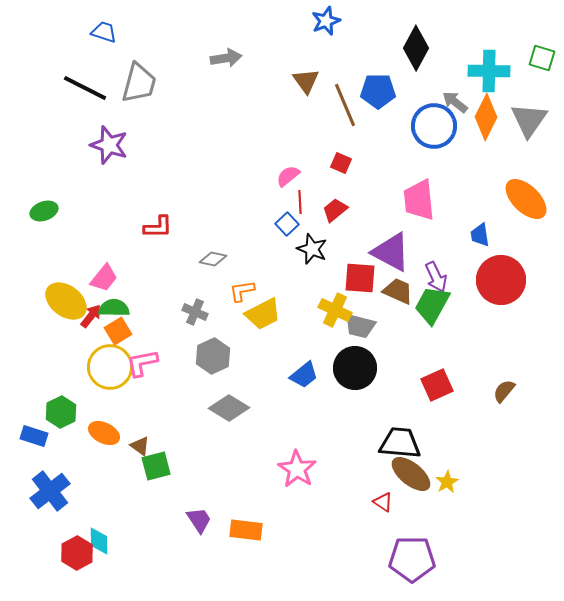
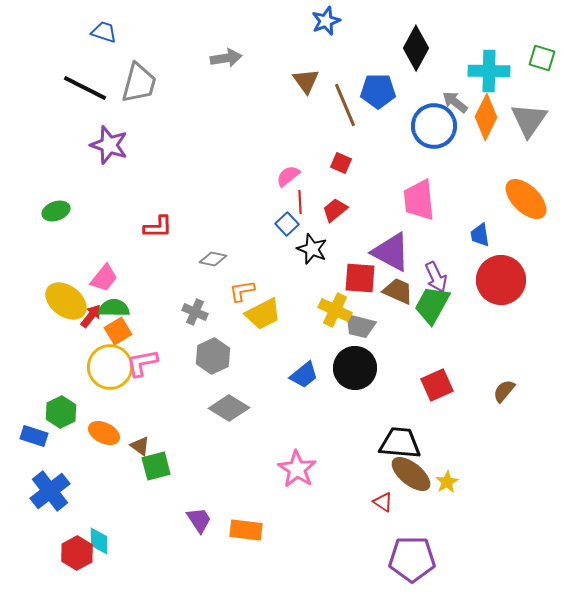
green ellipse at (44, 211): moved 12 px right
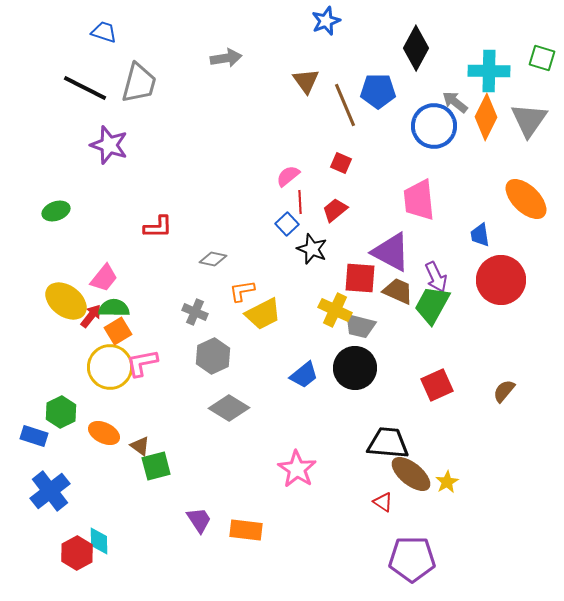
black trapezoid at (400, 443): moved 12 px left
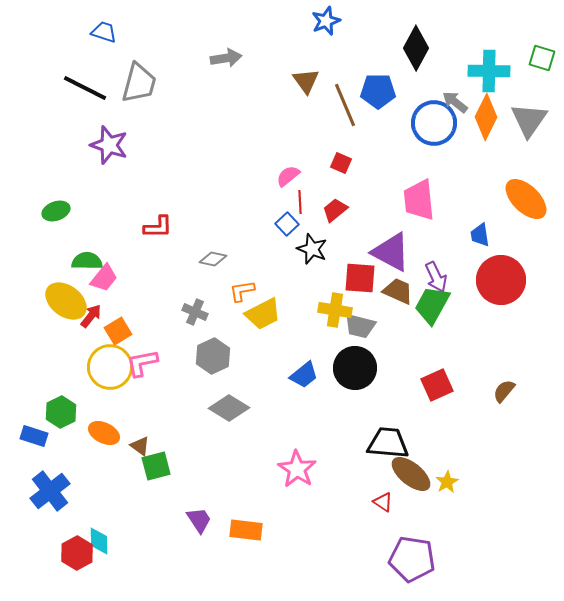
blue circle at (434, 126): moved 3 px up
green semicircle at (114, 308): moved 27 px left, 47 px up
yellow cross at (335, 310): rotated 16 degrees counterclockwise
purple pentagon at (412, 559): rotated 9 degrees clockwise
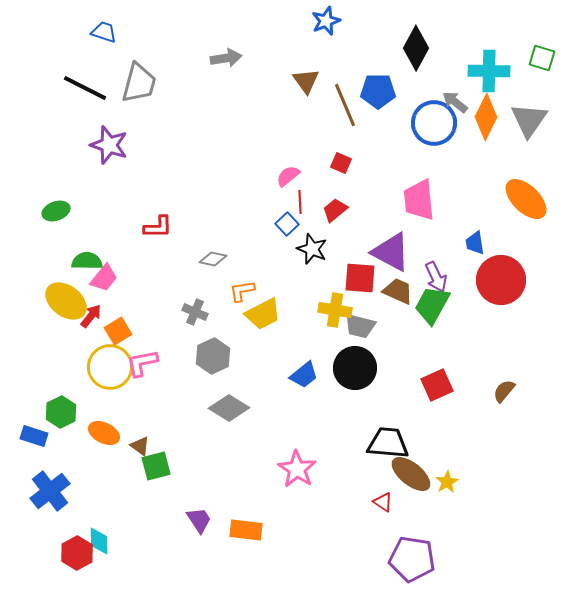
blue trapezoid at (480, 235): moved 5 px left, 8 px down
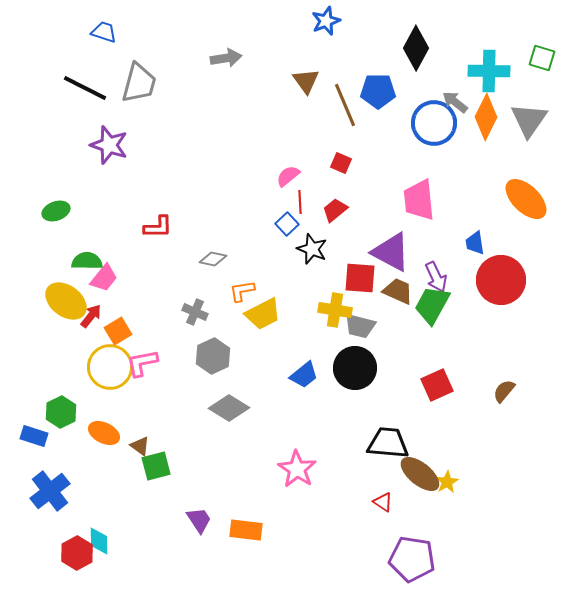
brown ellipse at (411, 474): moved 9 px right
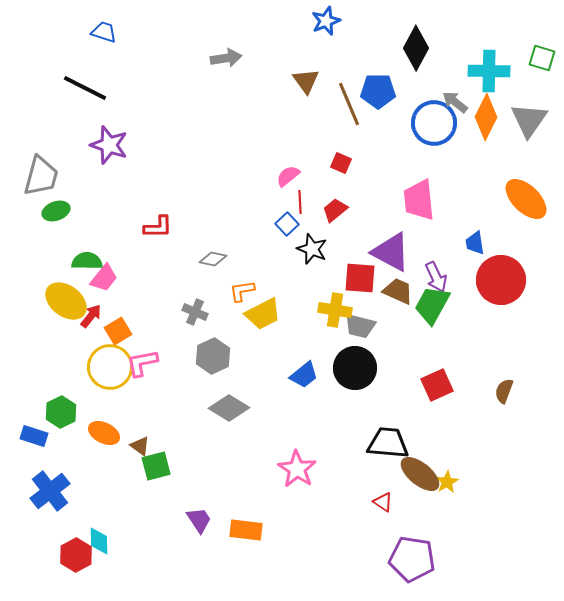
gray trapezoid at (139, 83): moved 98 px left, 93 px down
brown line at (345, 105): moved 4 px right, 1 px up
brown semicircle at (504, 391): rotated 20 degrees counterclockwise
red hexagon at (77, 553): moved 1 px left, 2 px down
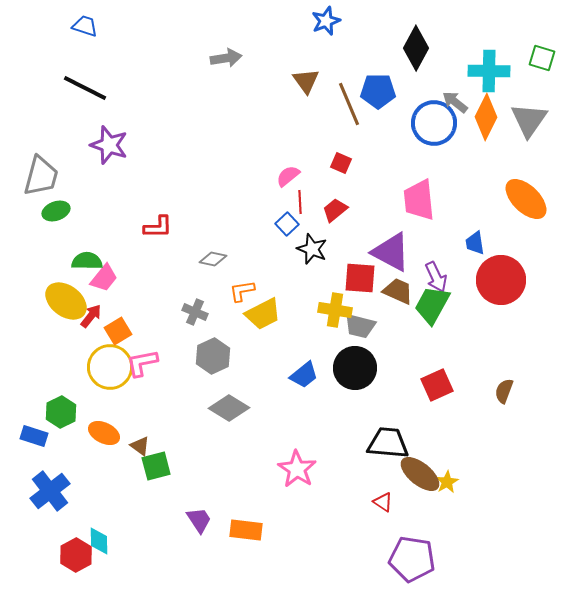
blue trapezoid at (104, 32): moved 19 px left, 6 px up
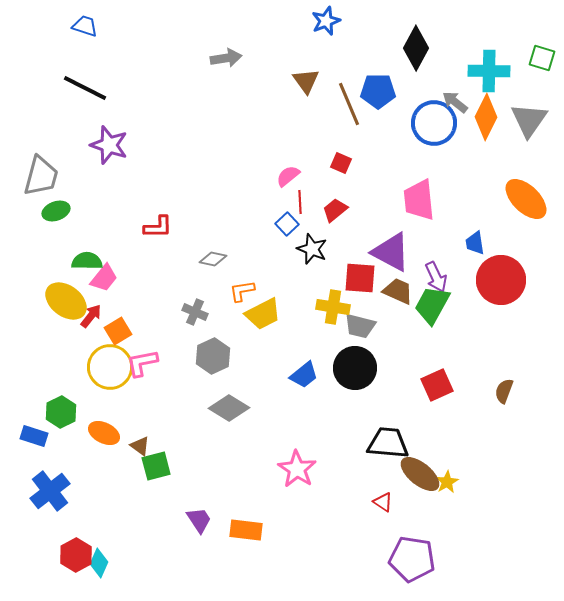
yellow cross at (335, 310): moved 2 px left, 3 px up
cyan diamond at (99, 541): moved 22 px down; rotated 24 degrees clockwise
